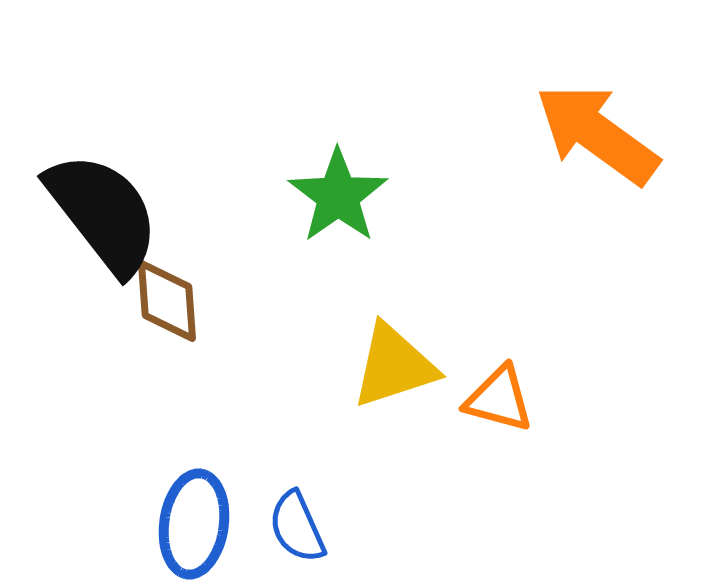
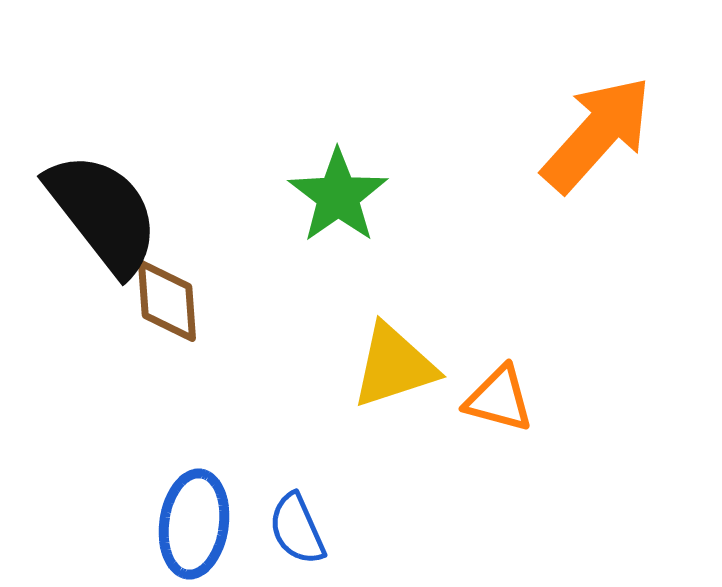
orange arrow: rotated 96 degrees clockwise
blue semicircle: moved 2 px down
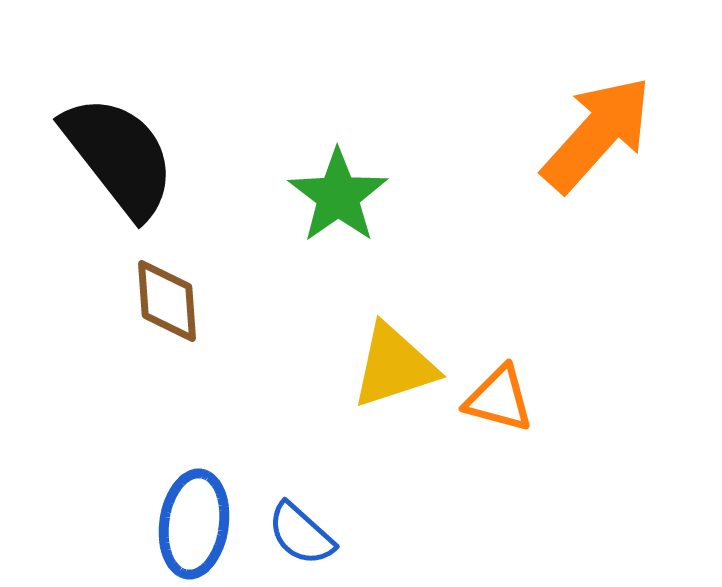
black semicircle: moved 16 px right, 57 px up
blue semicircle: moved 4 px right, 5 px down; rotated 24 degrees counterclockwise
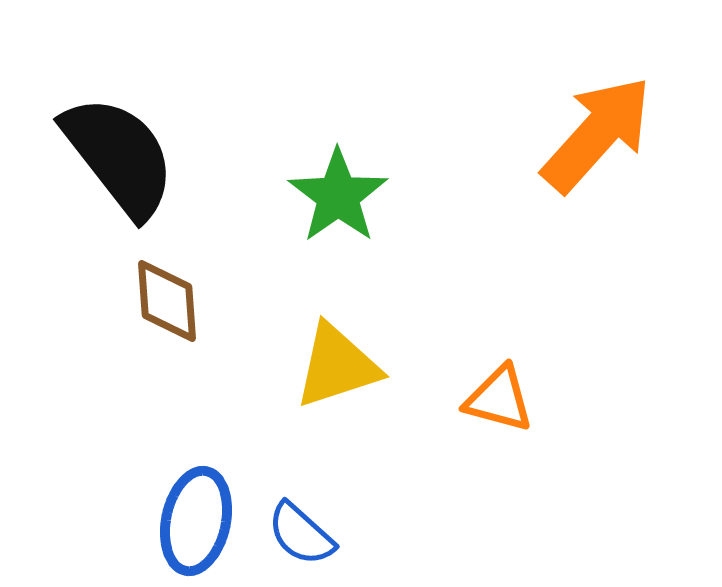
yellow triangle: moved 57 px left
blue ellipse: moved 2 px right, 3 px up; rotated 4 degrees clockwise
